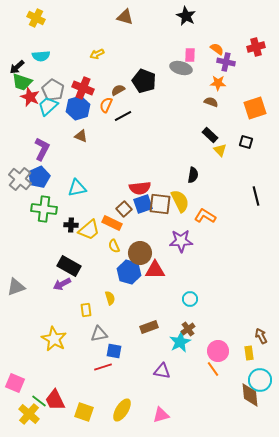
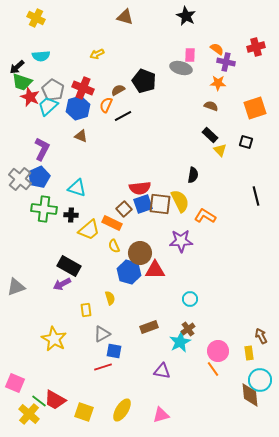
brown semicircle at (211, 102): moved 4 px down
cyan triangle at (77, 188): rotated 30 degrees clockwise
black cross at (71, 225): moved 10 px up
gray triangle at (99, 334): moved 3 px right; rotated 18 degrees counterclockwise
red trapezoid at (55, 400): rotated 35 degrees counterclockwise
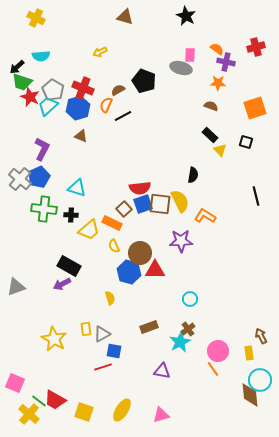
yellow arrow at (97, 54): moved 3 px right, 2 px up
yellow rectangle at (86, 310): moved 19 px down
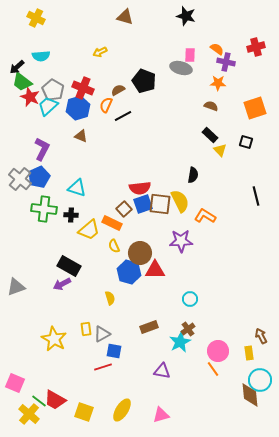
black star at (186, 16): rotated 12 degrees counterclockwise
green trapezoid at (22, 82): rotated 20 degrees clockwise
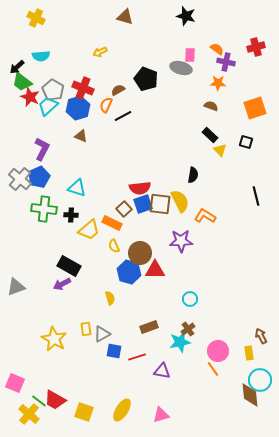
black pentagon at (144, 81): moved 2 px right, 2 px up
cyan star at (180, 342): rotated 15 degrees clockwise
red line at (103, 367): moved 34 px right, 10 px up
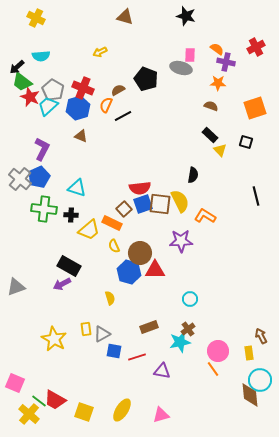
red cross at (256, 47): rotated 12 degrees counterclockwise
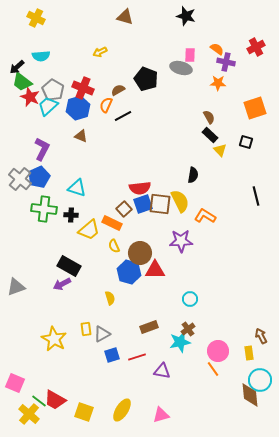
brown semicircle at (211, 106): moved 2 px left, 11 px down; rotated 40 degrees clockwise
blue square at (114, 351): moved 2 px left, 4 px down; rotated 28 degrees counterclockwise
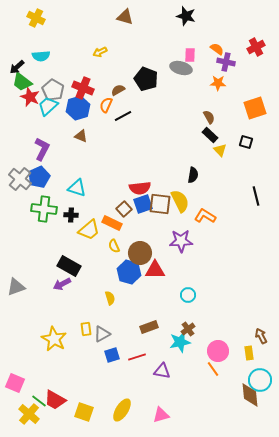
cyan circle at (190, 299): moved 2 px left, 4 px up
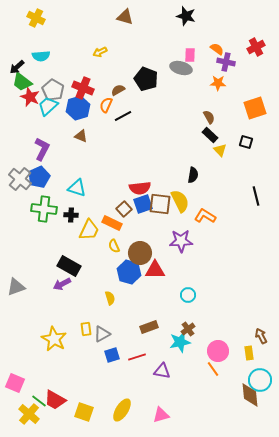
yellow trapezoid at (89, 230): rotated 25 degrees counterclockwise
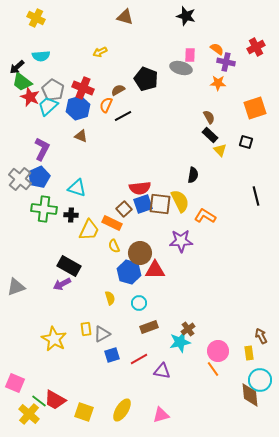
cyan circle at (188, 295): moved 49 px left, 8 px down
red line at (137, 357): moved 2 px right, 2 px down; rotated 12 degrees counterclockwise
